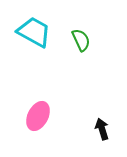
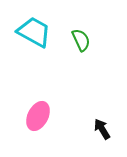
black arrow: rotated 15 degrees counterclockwise
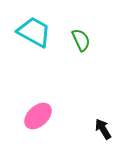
pink ellipse: rotated 20 degrees clockwise
black arrow: moved 1 px right
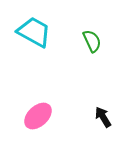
green semicircle: moved 11 px right, 1 px down
black arrow: moved 12 px up
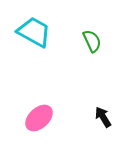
pink ellipse: moved 1 px right, 2 px down
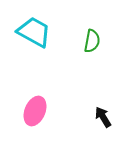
green semicircle: rotated 35 degrees clockwise
pink ellipse: moved 4 px left, 7 px up; rotated 24 degrees counterclockwise
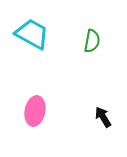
cyan trapezoid: moved 2 px left, 2 px down
pink ellipse: rotated 12 degrees counterclockwise
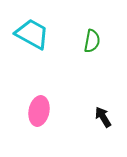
pink ellipse: moved 4 px right
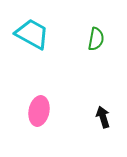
green semicircle: moved 4 px right, 2 px up
black arrow: rotated 15 degrees clockwise
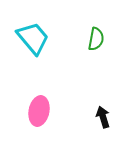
cyan trapezoid: moved 1 px right, 4 px down; rotated 21 degrees clockwise
